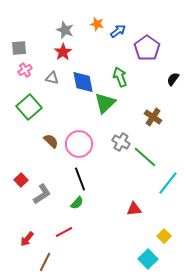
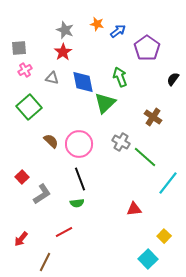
red square: moved 1 px right, 3 px up
green semicircle: rotated 40 degrees clockwise
red arrow: moved 6 px left
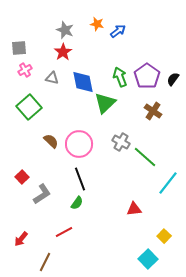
purple pentagon: moved 28 px down
brown cross: moved 6 px up
green semicircle: rotated 48 degrees counterclockwise
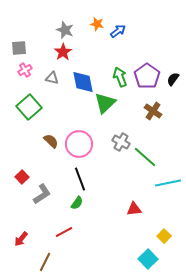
cyan line: rotated 40 degrees clockwise
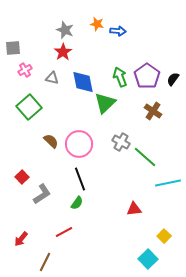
blue arrow: rotated 42 degrees clockwise
gray square: moved 6 px left
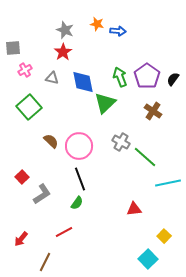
pink circle: moved 2 px down
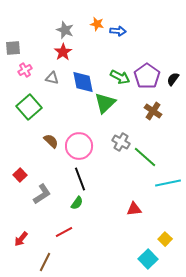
green arrow: rotated 138 degrees clockwise
red square: moved 2 px left, 2 px up
yellow square: moved 1 px right, 3 px down
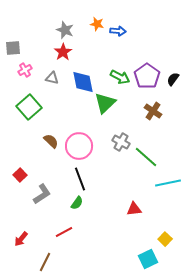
green line: moved 1 px right
cyan square: rotated 18 degrees clockwise
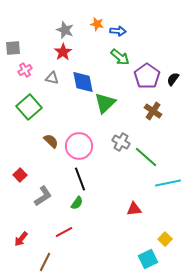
green arrow: moved 20 px up; rotated 12 degrees clockwise
gray L-shape: moved 1 px right, 2 px down
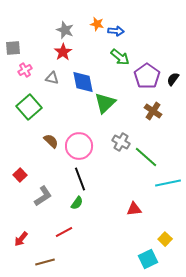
blue arrow: moved 2 px left
brown line: rotated 48 degrees clockwise
